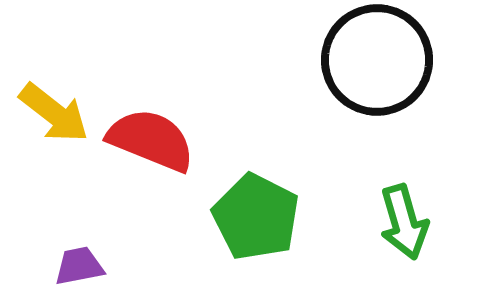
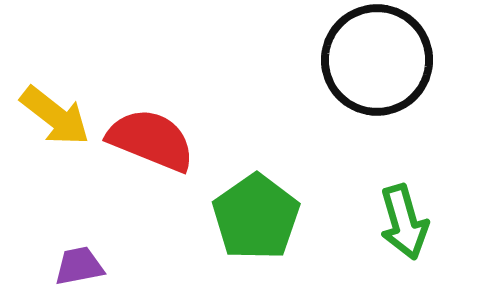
yellow arrow: moved 1 px right, 3 px down
green pentagon: rotated 10 degrees clockwise
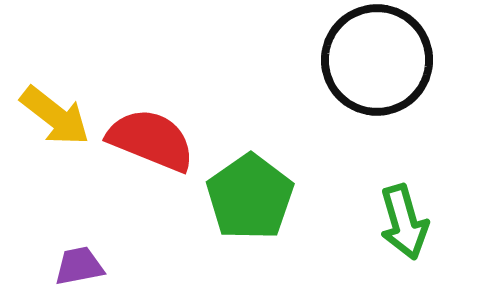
green pentagon: moved 6 px left, 20 px up
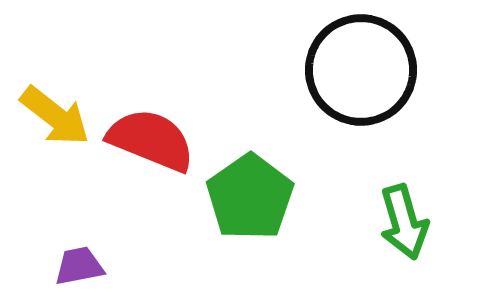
black circle: moved 16 px left, 10 px down
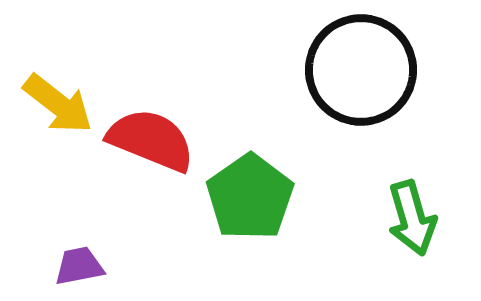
yellow arrow: moved 3 px right, 12 px up
green arrow: moved 8 px right, 4 px up
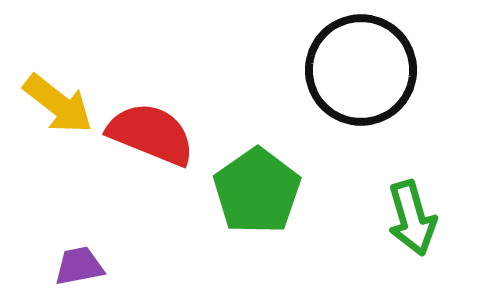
red semicircle: moved 6 px up
green pentagon: moved 7 px right, 6 px up
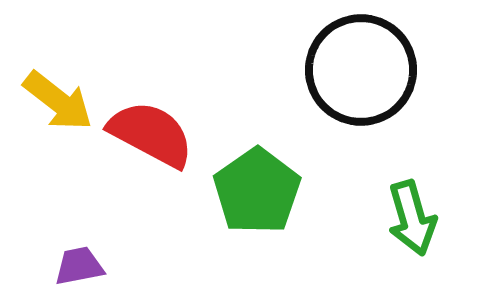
yellow arrow: moved 3 px up
red semicircle: rotated 6 degrees clockwise
